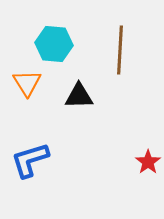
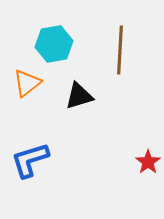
cyan hexagon: rotated 15 degrees counterclockwise
orange triangle: rotated 24 degrees clockwise
black triangle: rotated 16 degrees counterclockwise
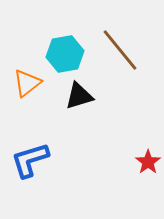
cyan hexagon: moved 11 px right, 10 px down
brown line: rotated 42 degrees counterclockwise
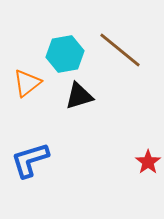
brown line: rotated 12 degrees counterclockwise
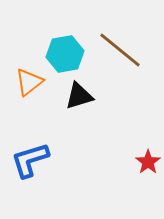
orange triangle: moved 2 px right, 1 px up
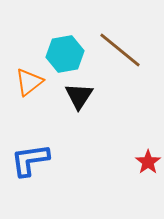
black triangle: rotated 40 degrees counterclockwise
blue L-shape: rotated 9 degrees clockwise
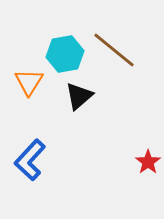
brown line: moved 6 px left
orange triangle: rotated 20 degrees counterclockwise
black triangle: rotated 16 degrees clockwise
blue L-shape: rotated 39 degrees counterclockwise
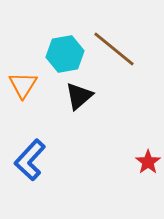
brown line: moved 1 px up
orange triangle: moved 6 px left, 3 px down
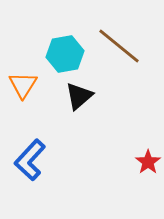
brown line: moved 5 px right, 3 px up
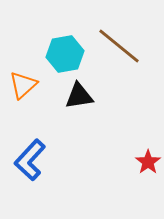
orange triangle: rotated 16 degrees clockwise
black triangle: rotated 32 degrees clockwise
